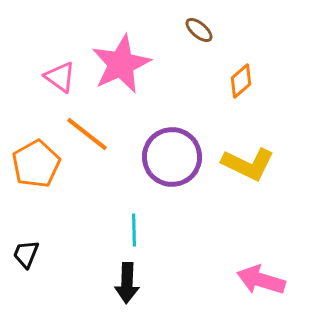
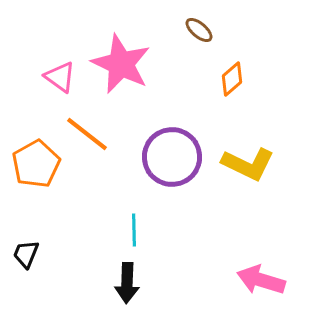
pink star: rotated 22 degrees counterclockwise
orange diamond: moved 9 px left, 2 px up
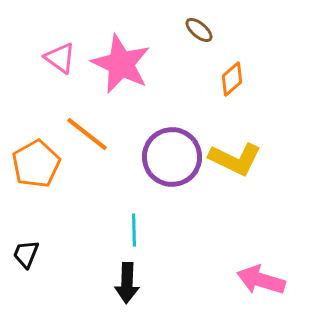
pink triangle: moved 19 px up
yellow L-shape: moved 13 px left, 5 px up
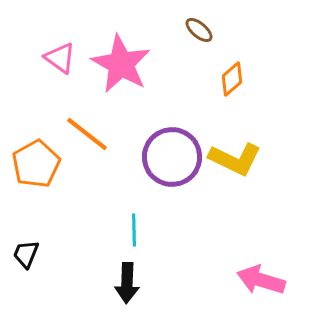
pink star: rotated 4 degrees clockwise
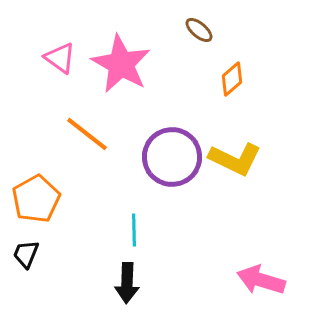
orange pentagon: moved 35 px down
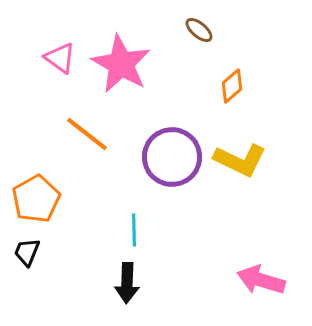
orange diamond: moved 7 px down
yellow L-shape: moved 5 px right, 1 px down
black trapezoid: moved 1 px right, 2 px up
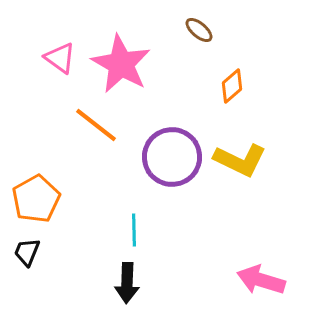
orange line: moved 9 px right, 9 px up
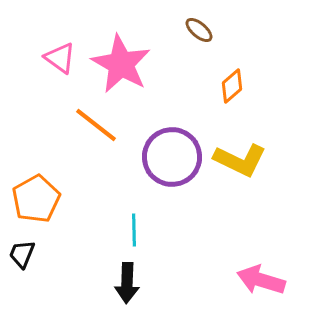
black trapezoid: moved 5 px left, 2 px down
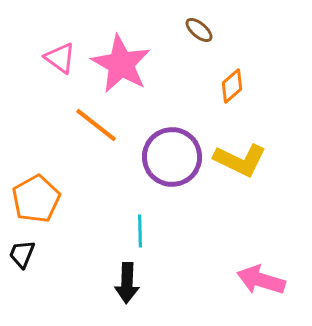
cyan line: moved 6 px right, 1 px down
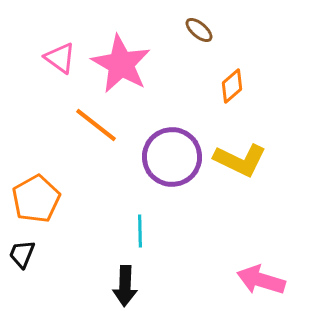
black arrow: moved 2 px left, 3 px down
